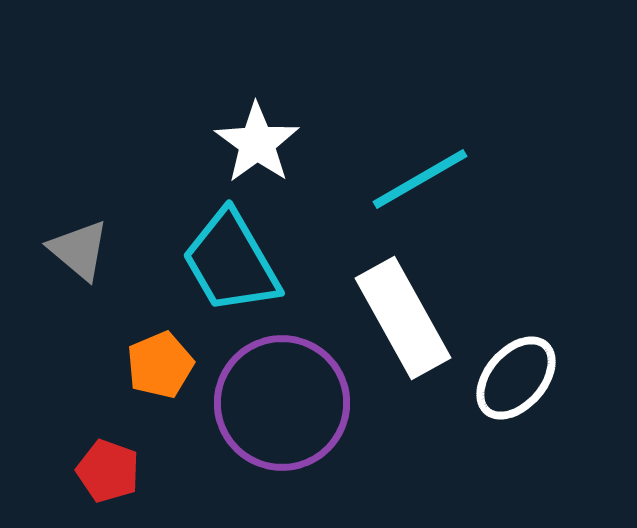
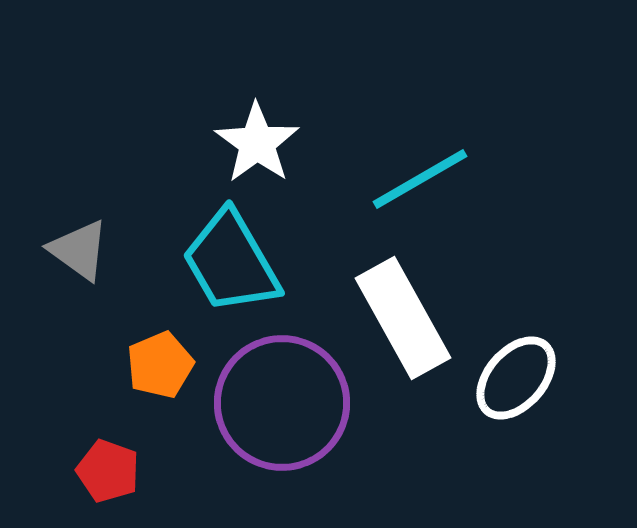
gray triangle: rotated 4 degrees counterclockwise
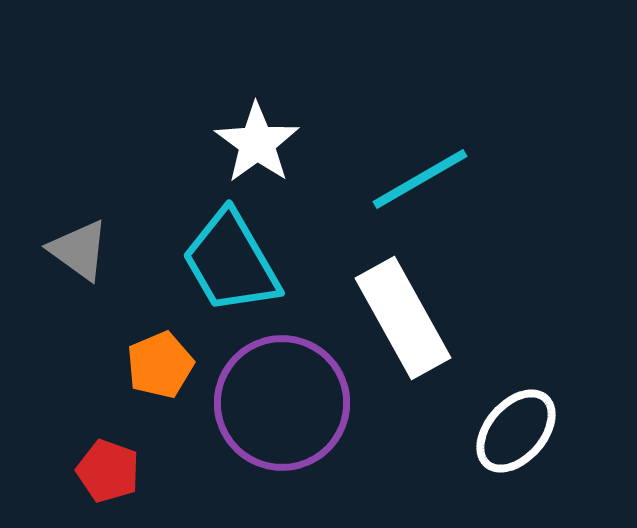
white ellipse: moved 53 px down
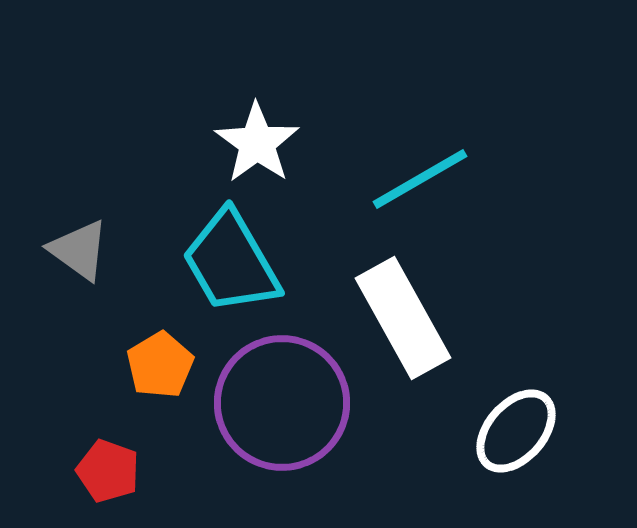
orange pentagon: rotated 8 degrees counterclockwise
